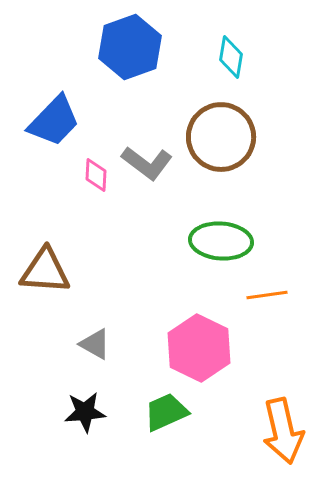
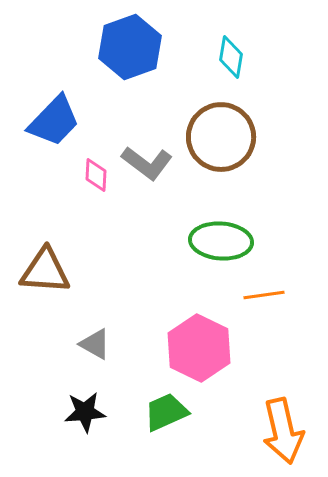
orange line: moved 3 px left
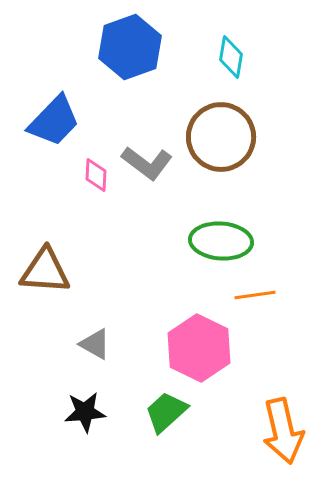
orange line: moved 9 px left
green trapezoid: rotated 18 degrees counterclockwise
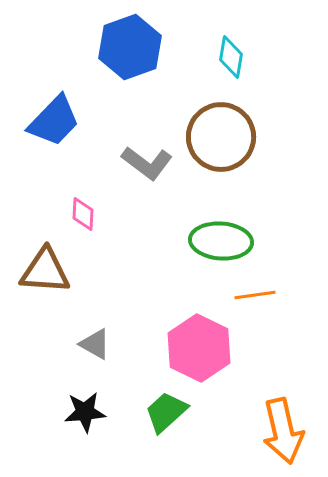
pink diamond: moved 13 px left, 39 px down
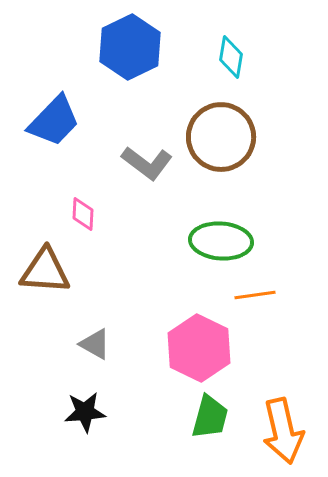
blue hexagon: rotated 6 degrees counterclockwise
green trapezoid: moved 44 px right, 5 px down; rotated 147 degrees clockwise
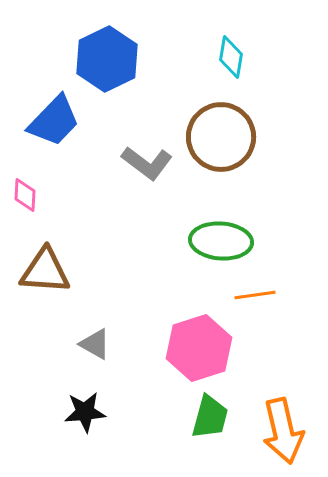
blue hexagon: moved 23 px left, 12 px down
pink diamond: moved 58 px left, 19 px up
pink hexagon: rotated 16 degrees clockwise
